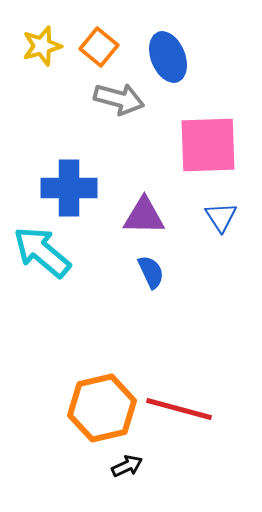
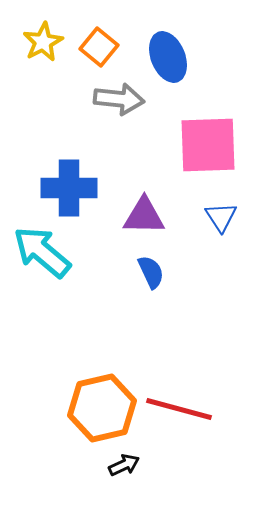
yellow star: moved 1 px right, 4 px up; rotated 12 degrees counterclockwise
gray arrow: rotated 9 degrees counterclockwise
black arrow: moved 3 px left, 1 px up
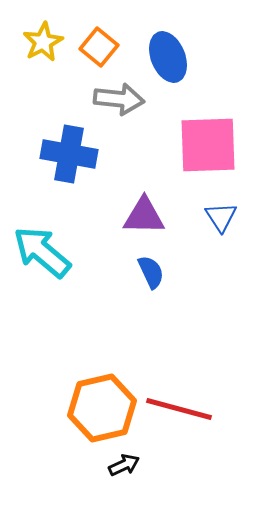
blue cross: moved 34 px up; rotated 10 degrees clockwise
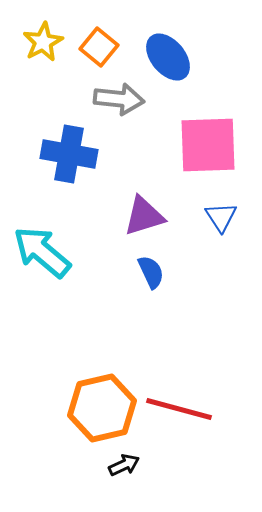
blue ellipse: rotated 18 degrees counterclockwise
purple triangle: rotated 18 degrees counterclockwise
